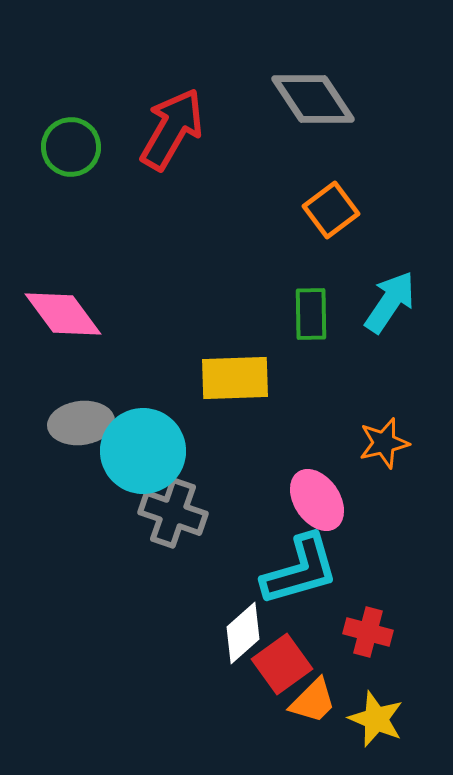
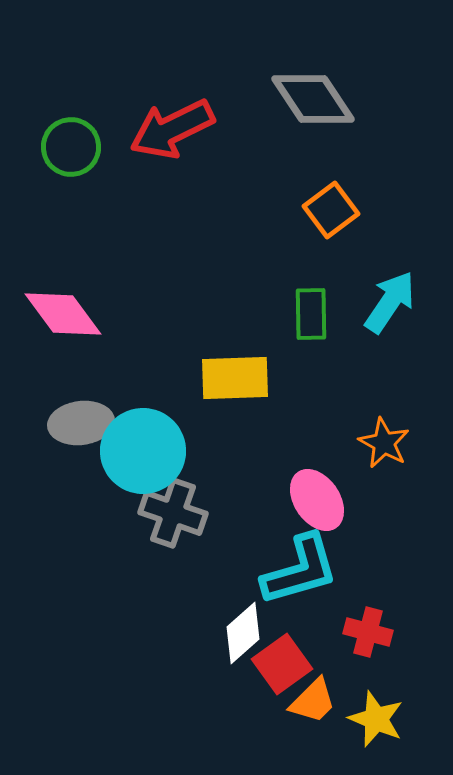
red arrow: rotated 146 degrees counterclockwise
orange star: rotated 30 degrees counterclockwise
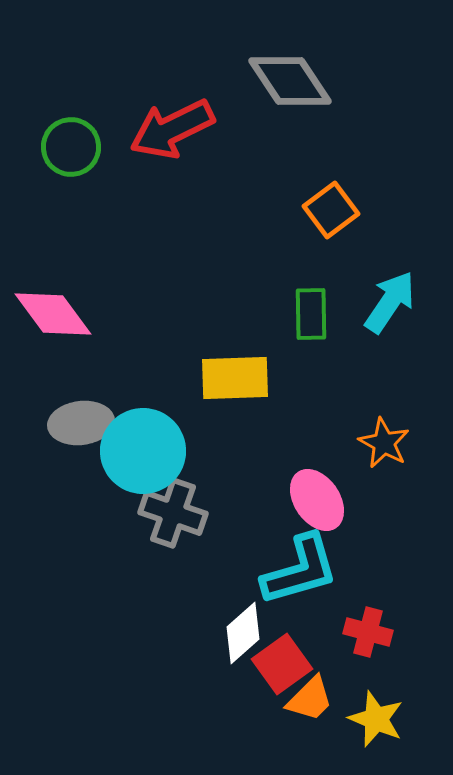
gray diamond: moved 23 px left, 18 px up
pink diamond: moved 10 px left
orange trapezoid: moved 3 px left, 2 px up
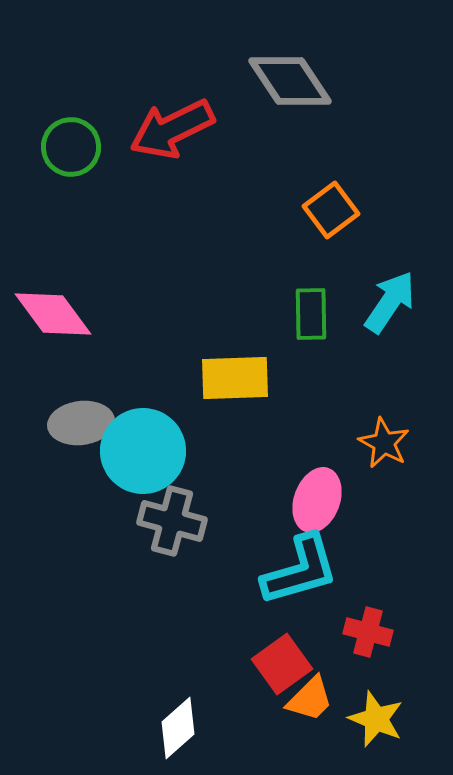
pink ellipse: rotated 54 degrees clockwise
gray cross: moved 1 px left, 8 px down; rotated 4 degrees counterclockwise
white diamond: moved 65 px left, 95 px down
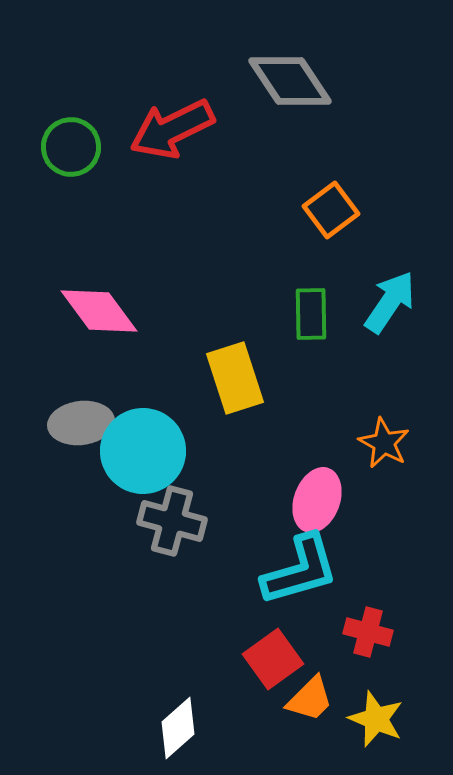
pink diamond: moved 46 px right, 3 px up
yellow rectangle: rotated 74 degrees clockwise
red square: moved 9 px left, 5 px up
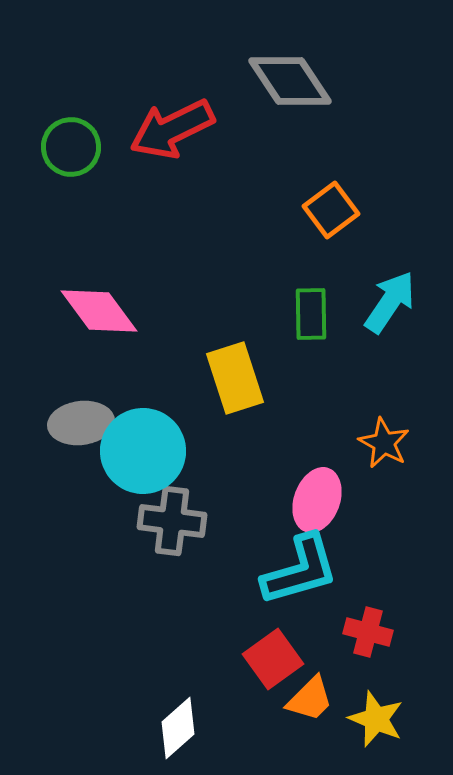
gray cross: rotated 8 degrees counterclockwise
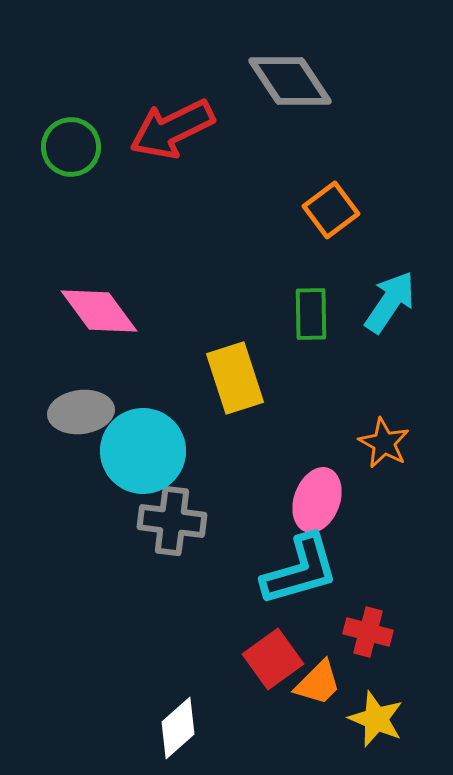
gray ellipse: moved 11 px up
orange trapezoid: moved 8 px right, 16 px up
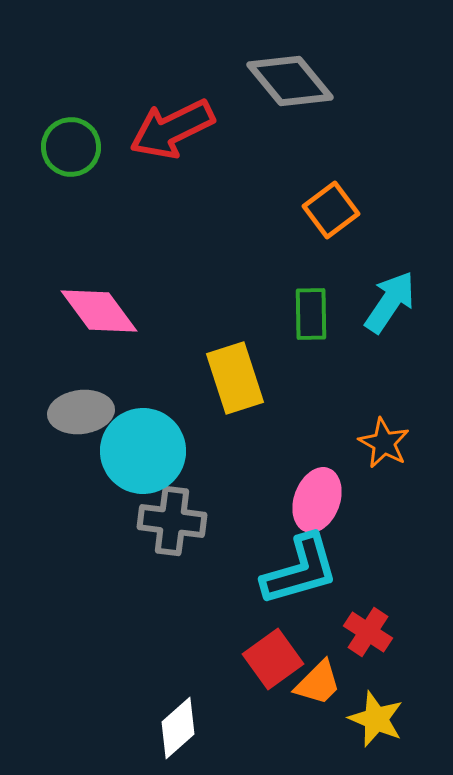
gray diamond: rotated 6 degrees counterclockwise
red cross: rotated 18 degrees clockwise
